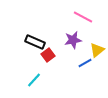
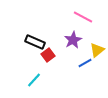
purple star: rotated 18 degrees counterclockwise
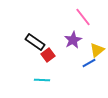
pink line: rotated 24 degrees clockwise
black rectangle: rotated 12 degrees clockwise
blue line: moved 4 px right
cyan line: moved 8 px right; rotated 49 degrees clockwise
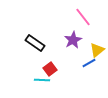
black rectangle: moved 1 px down
red square: moved 2 px right, 14 px down
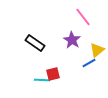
purple star: moved 1 px left; rotated 12 degrees counterclockwise
red square: moved 3 px right, 5 px down; rotated 24 degrees clockwise
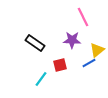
pink line: rotated 12 degrees clockwise
purple star: rotated 30 degrees counterclockwise
red square: moved 7 px right, 9 px up
cyan line: moved 1 px left, 1 px up; rotated 56 degrees counterclockwise
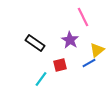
purple star: moved 2 px left; rotated 30 degrees clockwise
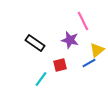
pink line: moved 4 px down
purple star: rotated 18 degrees counterclockwise
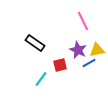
purple star: moved 8 px right, 10 px down; rotated 12 degrees clockwise
yellow triangle: rotated 28 degrees clockwise
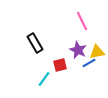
pink line: moved 1 px left
black rectangle: rotated 24 degrees clockwise
yellow triangle: moved 2 px down
cyan line: moved 3 px right
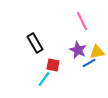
red square: moved 7 px left; rotated 24 degrees clockwise
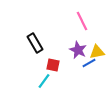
cyan line: moved 2 px down
